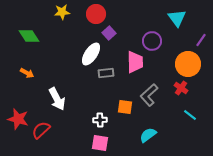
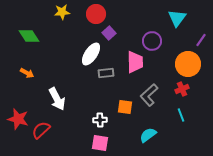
cyan triangle: rotated 12 degrees clockwise
red cross: moved 1 px right, 1 px down; rotated 32 degrees clockwise
cyan line: moved 9 px left; rotated 32 degrees clockwise
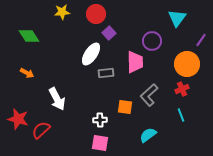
orange circle: moved 1 px left
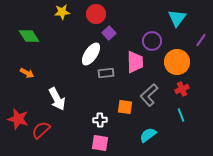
orange circle: moved 10 px left, 2 px up
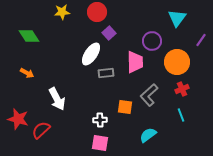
red circle: moved 1 px right, 2 px up
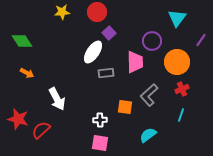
green diamond: moved 7 px left, 5 px down
white ellipse: moved 2 px right, 2 px up
cyan line: rotated 40 degrees clockwise
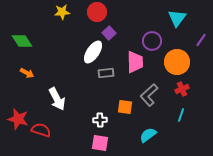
red semicircle: rotated 60 degrees clockwise
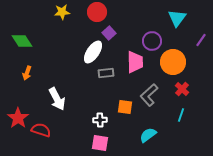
orange circle: moved 4 px left
orange arrow: rotated 80 degrees clockwise
red cross: rotated 24 degrees counterclockwise
red star: moved 1 px up; rotated 20 degrees clockwise
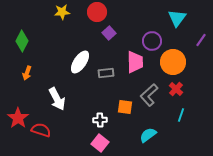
green diamond: rotated 60 degrees clockwise
white ellipse: moved 13 px left, 10 px down
red cross: moved 6 px left
pink square: rotated 30 degrees clockwise
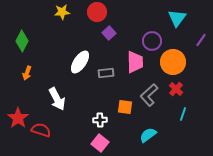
cyan line: moved 2 px right, 1 px up
